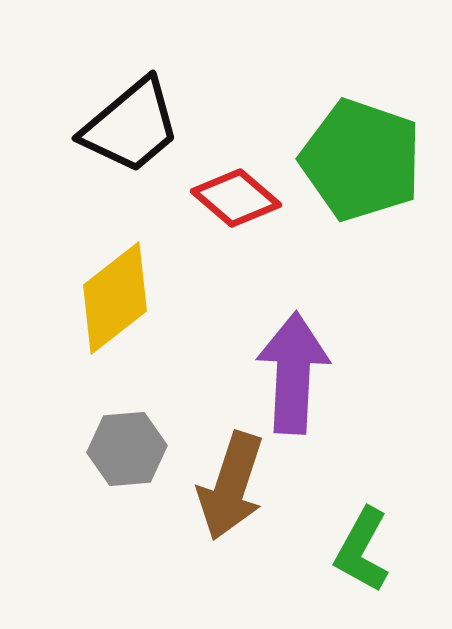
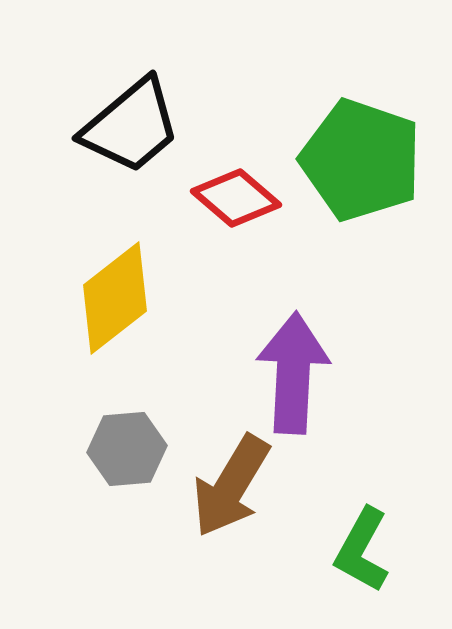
brown arrow: rotated 13 degrees clockwise
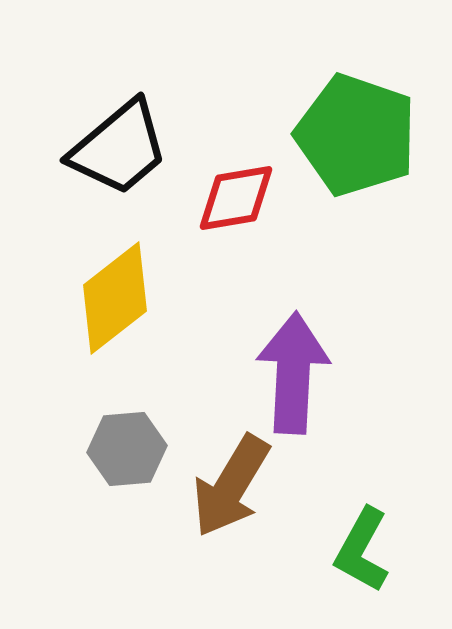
black trapezoid: moved 12 px left, 22 px down
green pentagon: moved 5 px left, 25 px up
red diamond: rotated 50 degrees counterclockwise
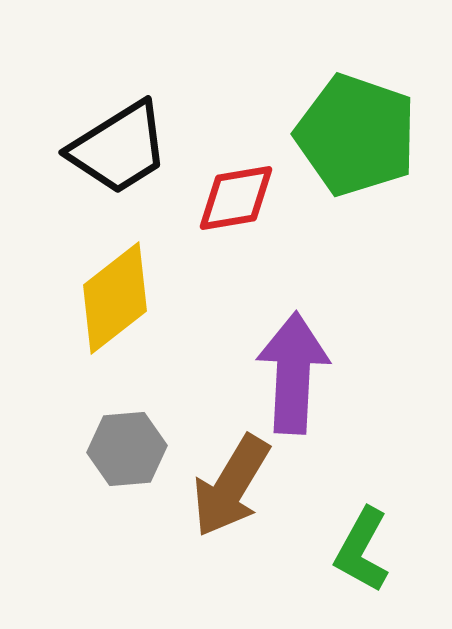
black trapezoid: rotated 8 degrees clockwise
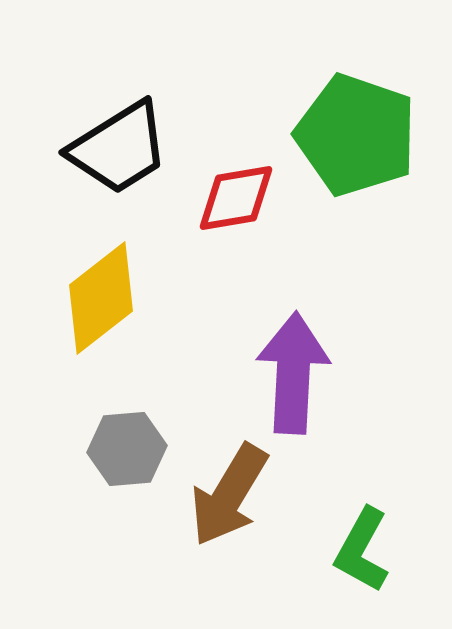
yellow diamond: moved 14 px left
brown arrow: moved 2 px left, 9 px down
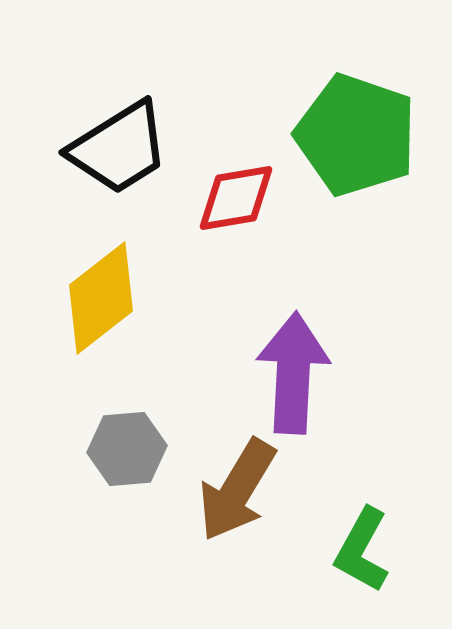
brown arrow: moved 8 px right, 5 px up
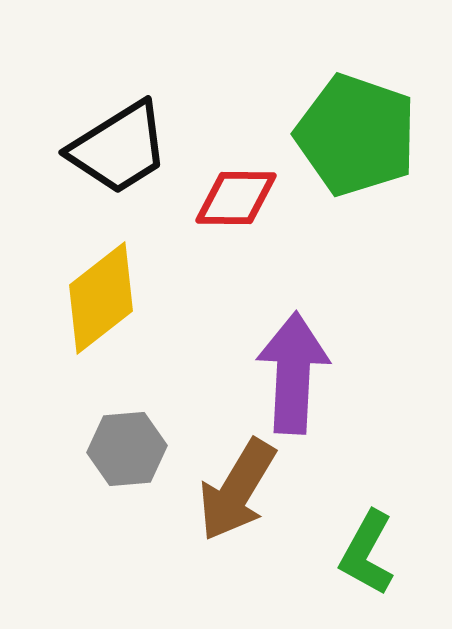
red diamond: rotated 10 degrees clockwise
green L-shape: moved 5 px right, 3 px down
